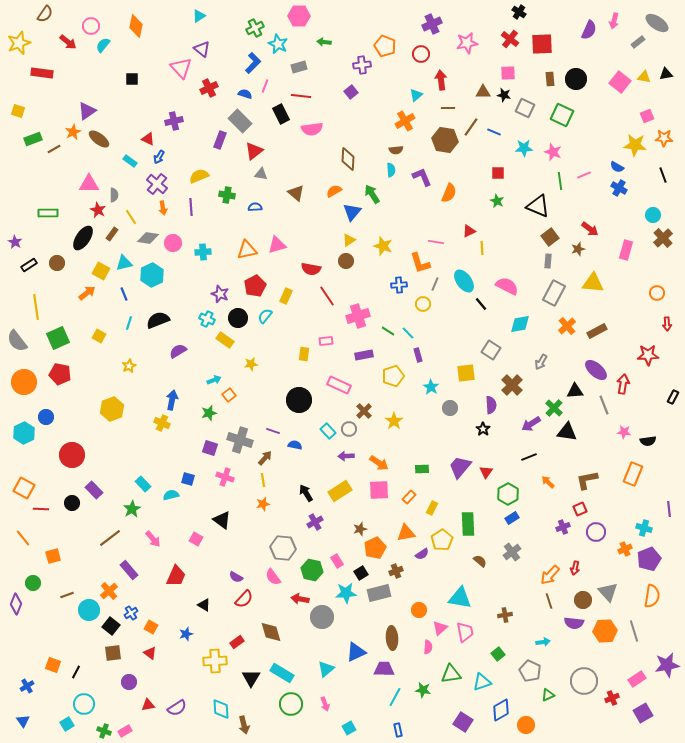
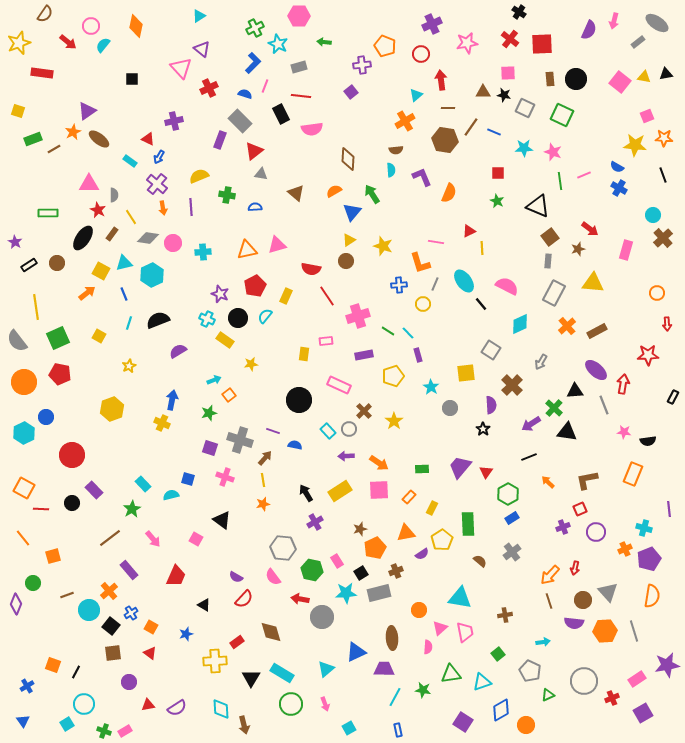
cyan diamond at (520, 324): rotated 15 degrees counterclockwise
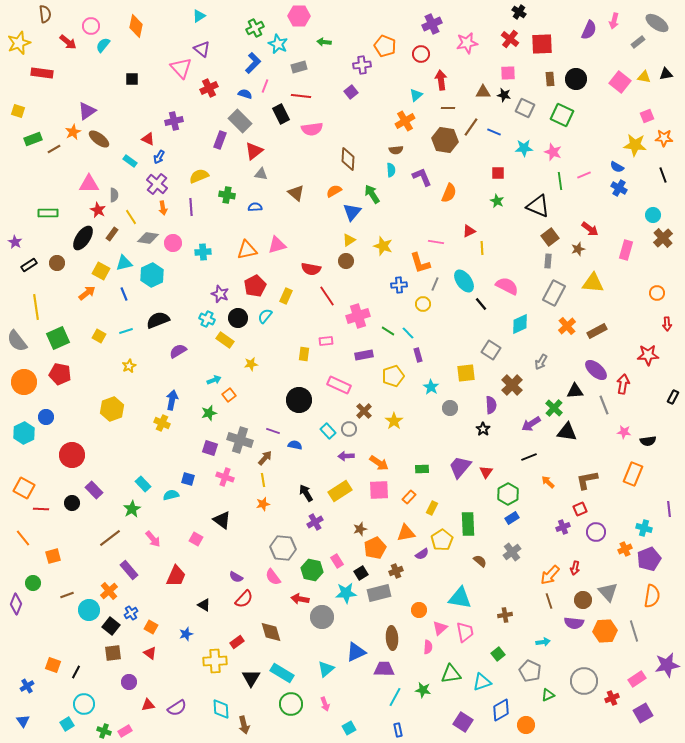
brown semicircle at (45, 14): rotated 42 degrees counterclockwise
cyan line at (129, 323): moved 3 px left, 8 px down; rotated 56 degrees clockwise
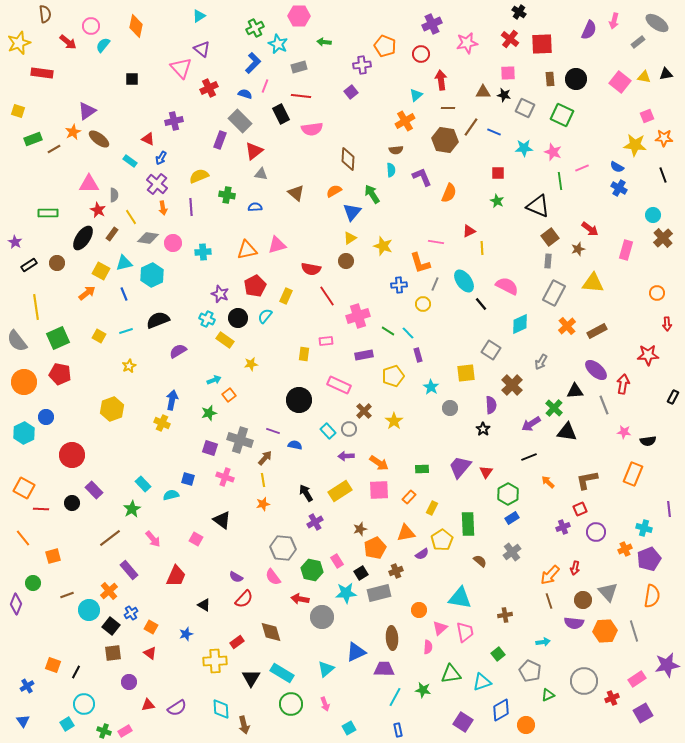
blue arrow at (159, 157): moved 2 px right, 1 px down
pink line at (584, 175): moved 2 px left, 7 px up
yellow triangle at (349, 240): moved 1 px right, 2 px up
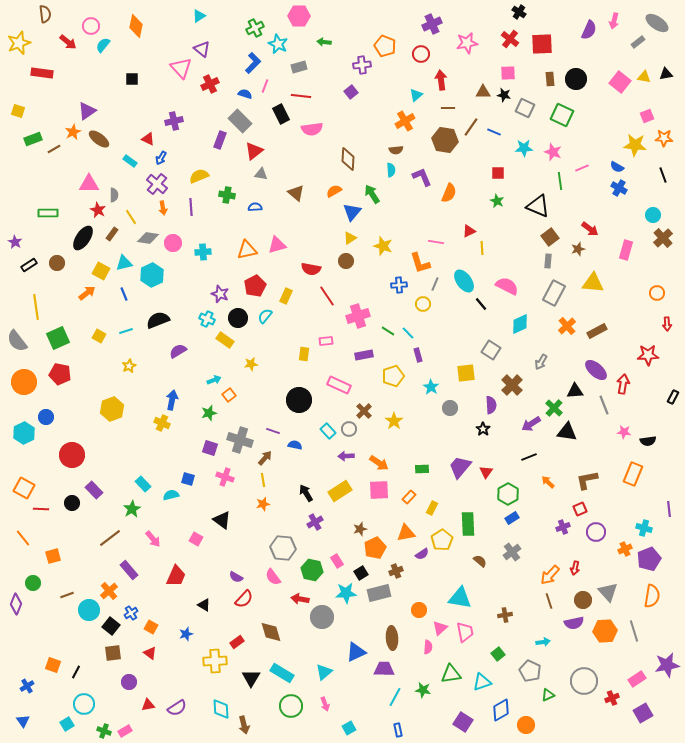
red cross at (209, 88): moved 1 px right, 4 px up
purple semicircle at (574, 623): rotated 18 degrees counterclockwise
cyan triangle at (326, 669): moved 2 px left, 3 px down
green circle at (291, 704): moved 2 px down
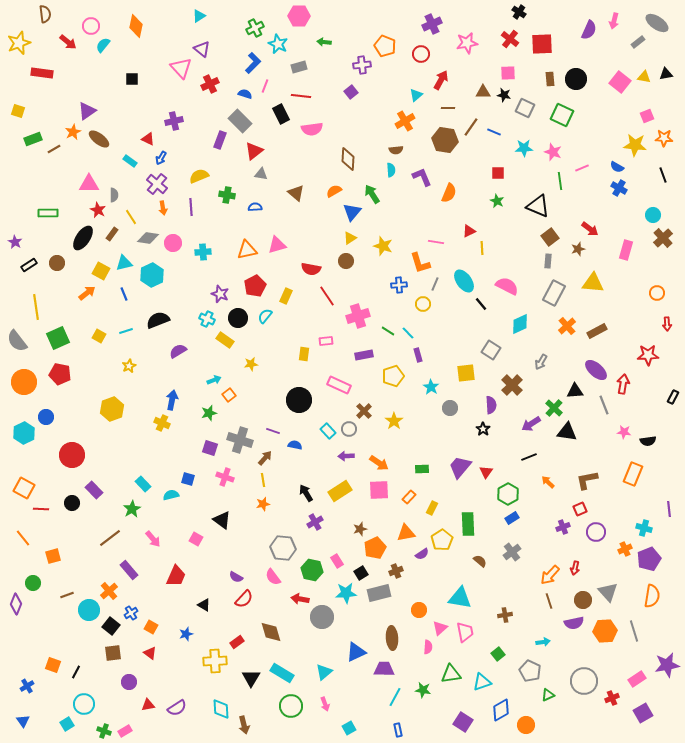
red arrow at (441, 80): rotated 36 degrees clockwise
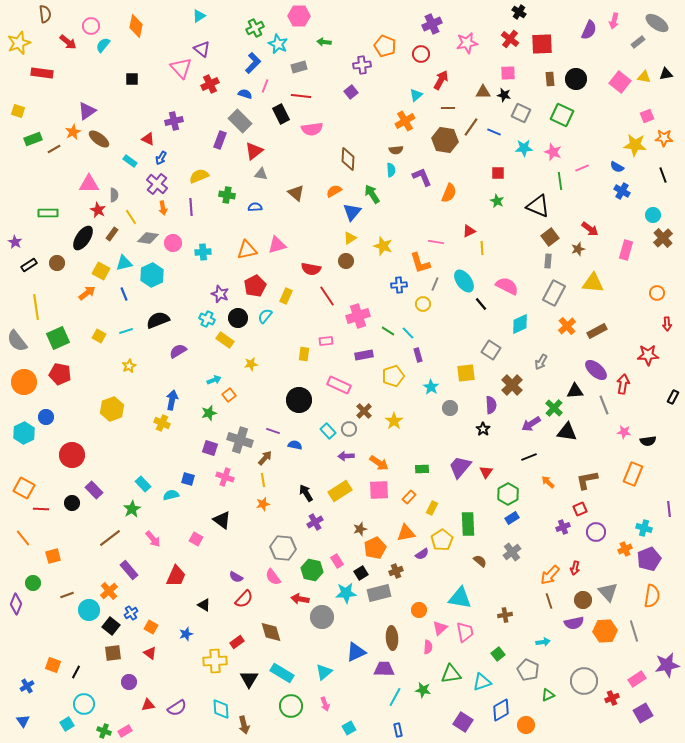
gray square at (525, 108): moved 4 px left, 5 px down
blue cross at (619, 188): moved 3 px right, 3 px down
gray pentagon at (530, 671): moved 2 px left, 1 px up
black triangle at (251, 678): moved 2 px left, 1 px down
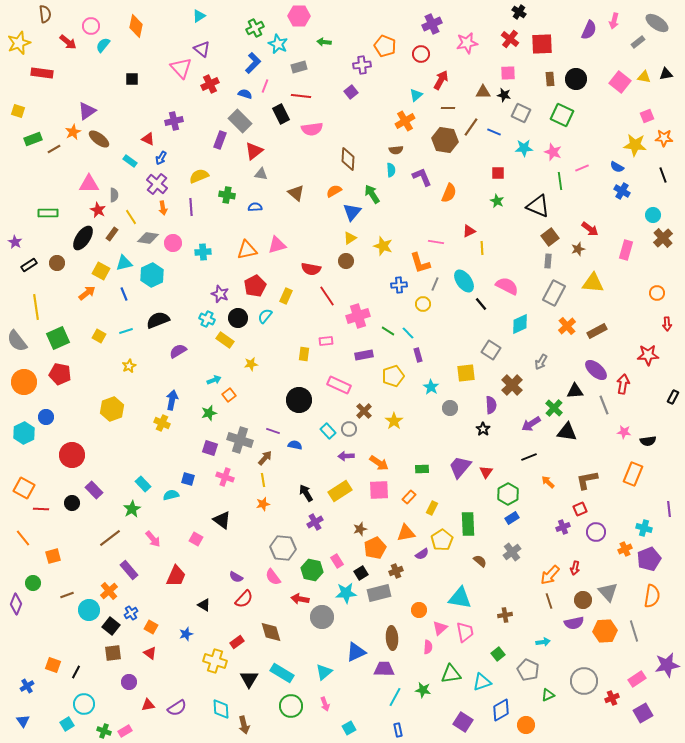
yellow cross at (215, 661): rotated 20 degrees clockwise
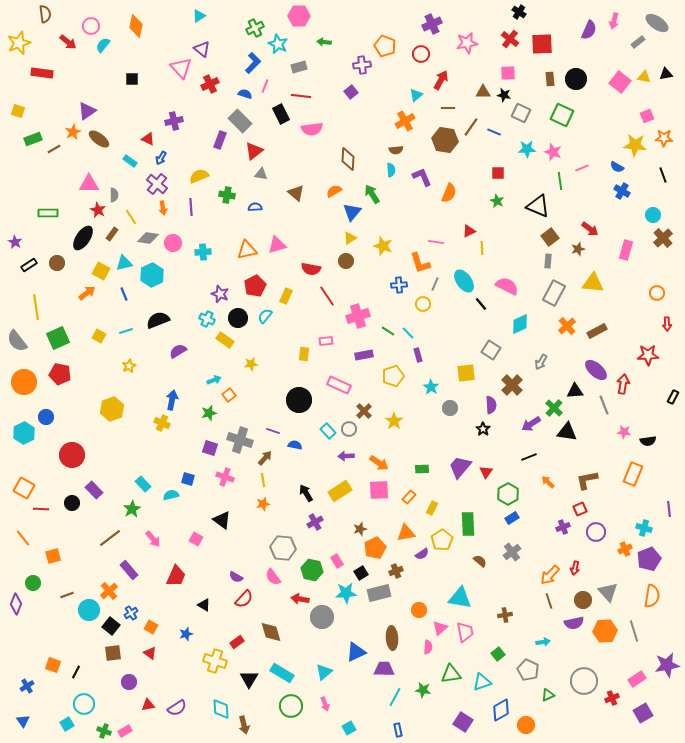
cyan star at (524, 148): moved 3 px right, 1 px down
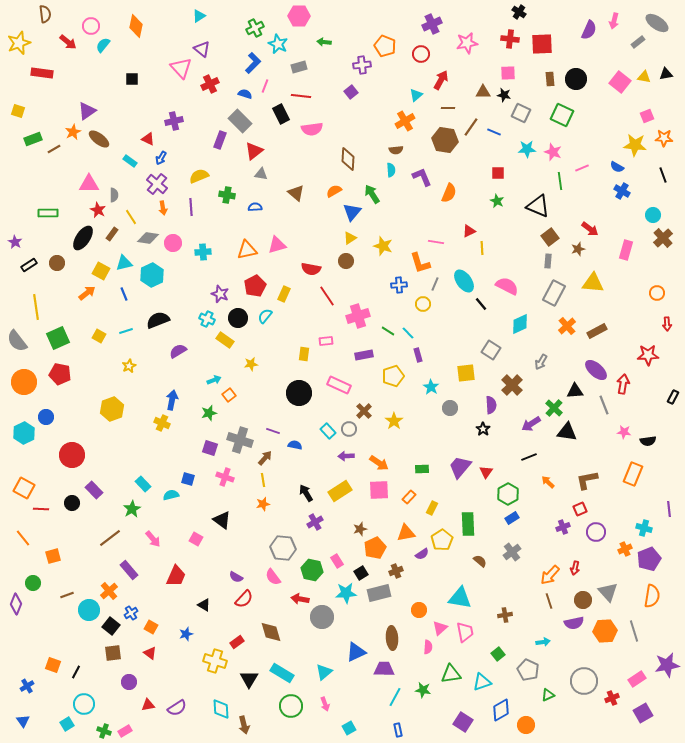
red cross at (510, 39): rotated 30 degrees counterclockwise
yellow rectangle at (286, 296): moved 2 px left, 2 px up
black circle at (299, 400): moved 7 px up
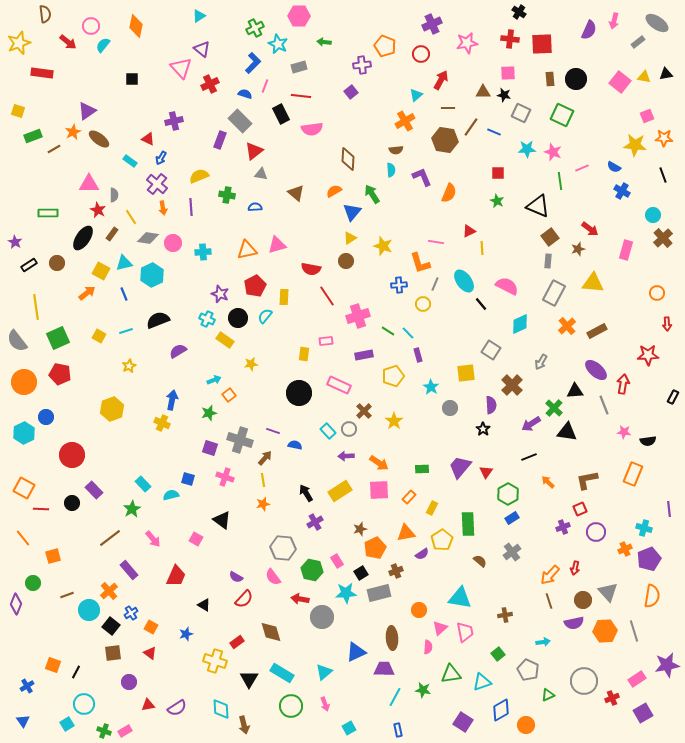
green rectangle at (33, 139): moved 3 px up
blue semicircle at (617, 167): moved 3 px left
yellow rectangle at (284, 294): moved 3 px down; rotated 21 degrees counterclockwise
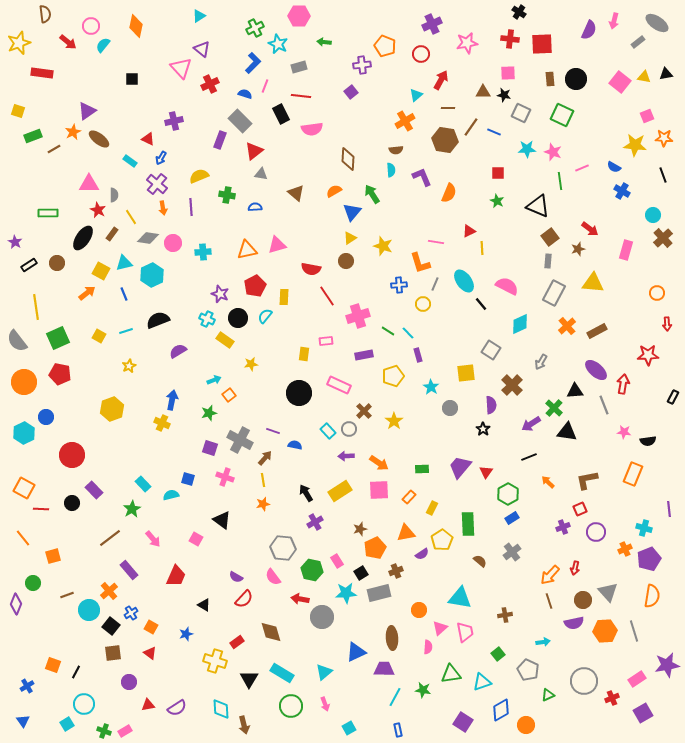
gray cross at (240, 440): rotated 10 degrees clockwise
